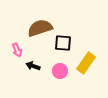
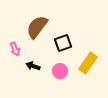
brown semicircle: moved 3 px left, 1 px up; rotated 35 degrees counterclockwise
black square: rotated 24 degrees counterclockwise
pink arrow: moved 2 px left, 1 px up
yellow rectangle: moved 2 px right
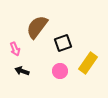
black arrow: moved 11 px left, 5 px down
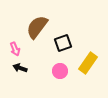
black arrow: moved 2 px left, 3 px up
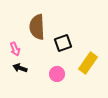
brown semicircle: rotated 40 degrees counterclockwise
pink circle: moved 3 px left, 3 px down
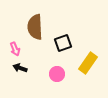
brown semicircle: moved 2 px left
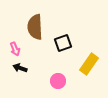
yellow rectangle: moved 1 px right, 1 px down
pink circle: moved 1 px right, 7 px down
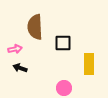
black square: rotated 18 degrees clockwise
pink arrow: rotated 80 degrees counterclockwise
yellow rectangle: rotated 35 degrees counterclockwise
pink circle: moved 6 px right, 7 px down
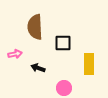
pink arrow: moved 5 px down
black arrow: moved 18 px right
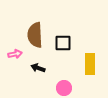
brown semicircle: moved 8 px down
yellow rectangle: moved 1 px right
